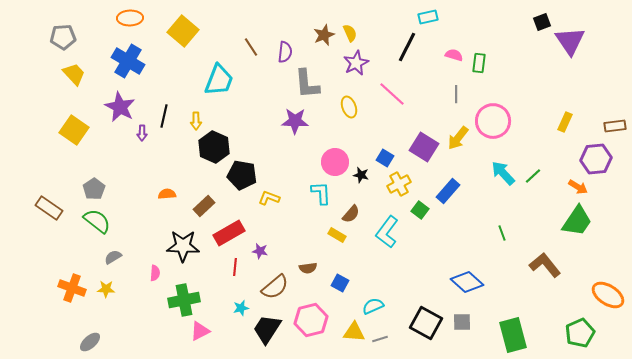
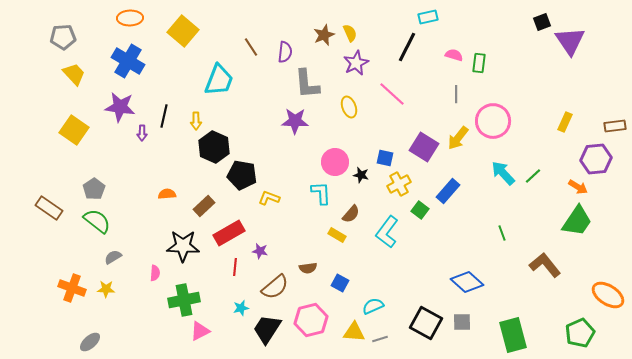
purple star at (120, 107): rotated 20 degrees counterclockwise
blue square at (385, 158): rotated 18 degrees counterclockwise
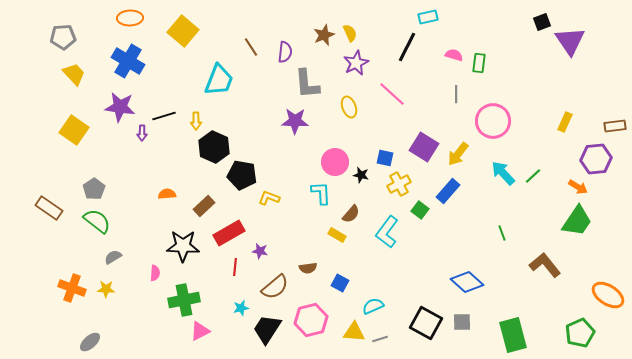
black line at (164, 116): rotated 60 degrees clockwise
yellow arrow at (458, 138): moved 16 px down
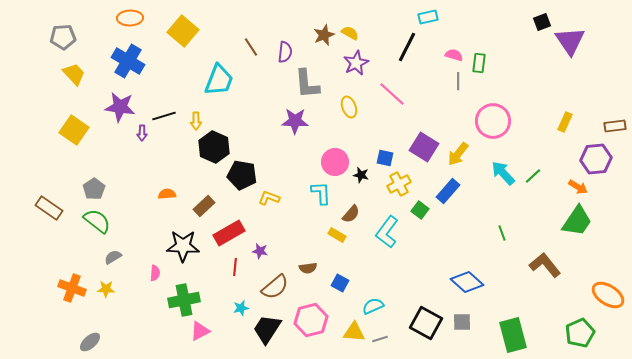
yellow semicircle at (350, 33): rotated 36 degrees counterclockwise
gray line at (456, 94): moved 2 px right, 13 px up
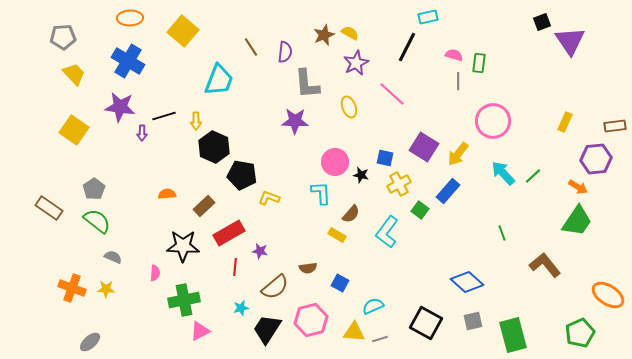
gray semicircle at (113, 257): rotated 54 degrees clockwise
gray square at (462, 322): moved 11 px right, 1 px up; rotated 12 degrees counterclockwise
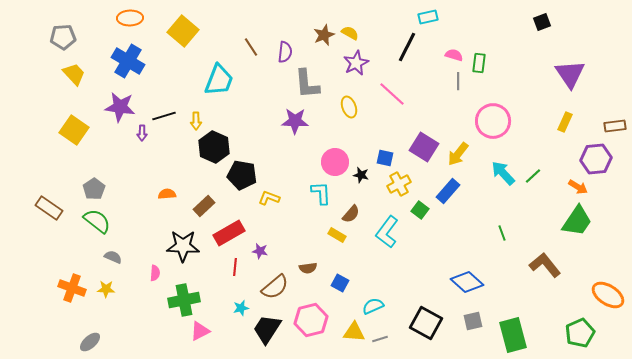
purple triangle at (570, 41): moved 33 px down
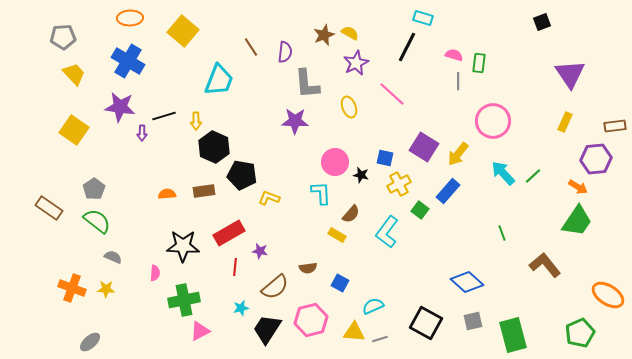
cyan rectangle at (428, 17): moved 5 px left, 1 px down; rotated 30 degrees clockwise
brown rectangle at (204, 206): moved 15 px up; rotated 35 degrees clockwise
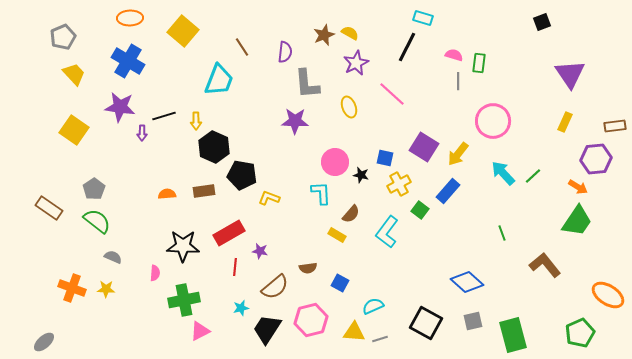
gray pentagon at (63, 37): rotated 20 degrees counterclockwise
brown line at (251, 47): moved 9 px left
gray ellipse at (90, 342): moved 46 px left
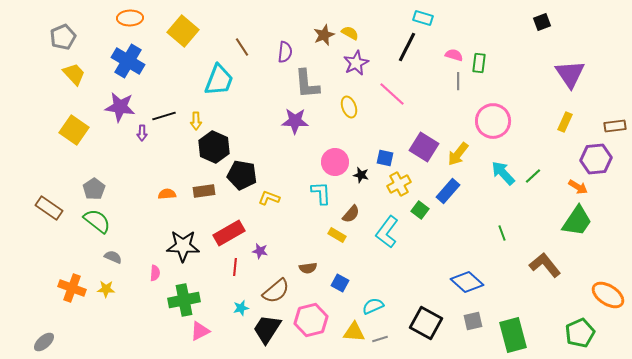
brown semicircle at (275, 287): moved 1 px right, 4 px down
